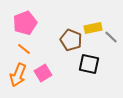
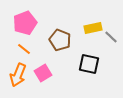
brown pentagon: moved 11 px left
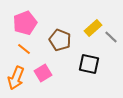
yellow rectangle: rotated 30 degrees counterclockwise
orange arrow: moved 2 px left, 3 px down
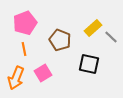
orange line: rotated 40 degrees clockwise
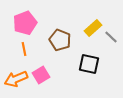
pink square: moved 2 px left, 2 px down
orange arrow: moved 1 px down; rotated 45 degrees clockwise
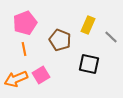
yellow rectangle: moved 5 px left, 3 px up; rotated 24 degrees counterclockwise
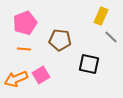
yellow rectangle: moved 13 px right, 9 px up
brown pentagon: rotated 15 degrees counterclockwise
orange line: rotated 72 degrees counterclockwise
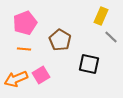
brown pentagon: rotated 25 degrees clockwise
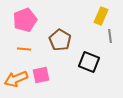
pink pentagon: moved 3 px up
gray line: moved 1 px left, 1 px up; rotated 40 degrees clockwise
black square: moved 2 px up; rotated 10 degrees clockwise
pink square: rotated 18 degrees clockwise
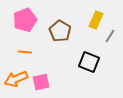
yellow rectangle: moved 5 px left, 4 px down
gray line: rotated 40 degrees clockwise
brown pentagon: moved 9 px up
orange line: moved 1 px right, 3 px down
pink square: moved 7 px down
